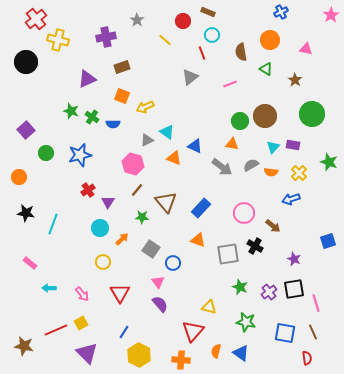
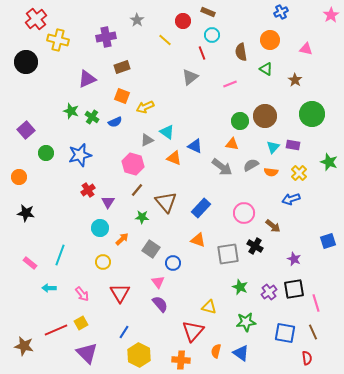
blue semicircle at (113, 124): moved 2 px right, 2 px up; rotated 24 degrees counterclockwise
cyan line at (53, 224): moved 7 px right, 31 px down
green star at (246, 322): rotated 18 degrees counterclockwise
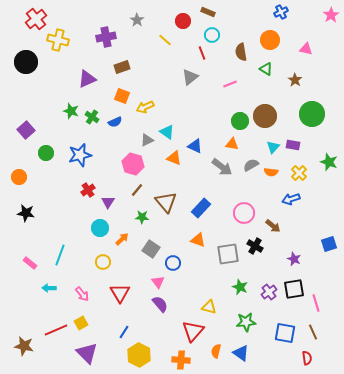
blue square at (328, 241): moved 1 px right, 3 px down
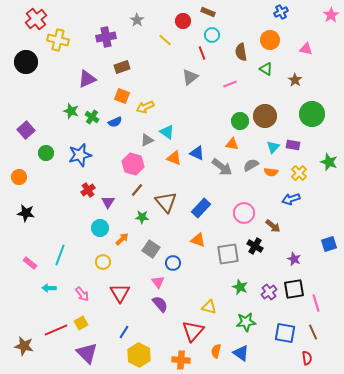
blue triangle at (195, 146): moved 2 px right, 7 px down
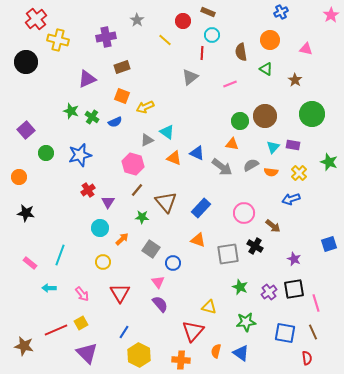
red line at (202, 53): rotated 24 degrees clockwise
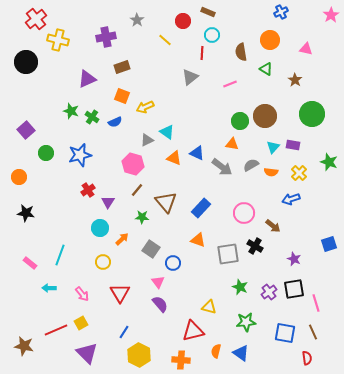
red triangle at (193, 331): rotated 35 degrees clockwise
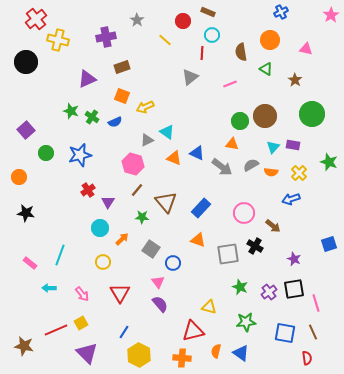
orange cross at (181, 360): moved 1 px right, 2 px up
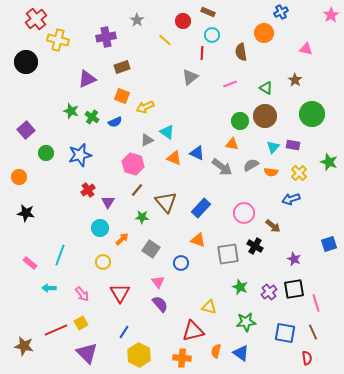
orange circle at (270, 40): moved 6 px left, 7 px up
green triangle at (266, 69): moved 19 px down
blue circle at (173, 263): moved 8 px right
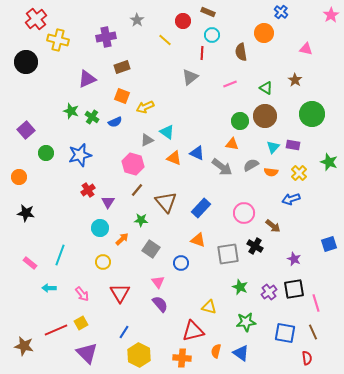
blue cross at (281, 12): rotated 24 degrees counterclockwise
green star at (142, 217): moved 1 px left, 3 px down
